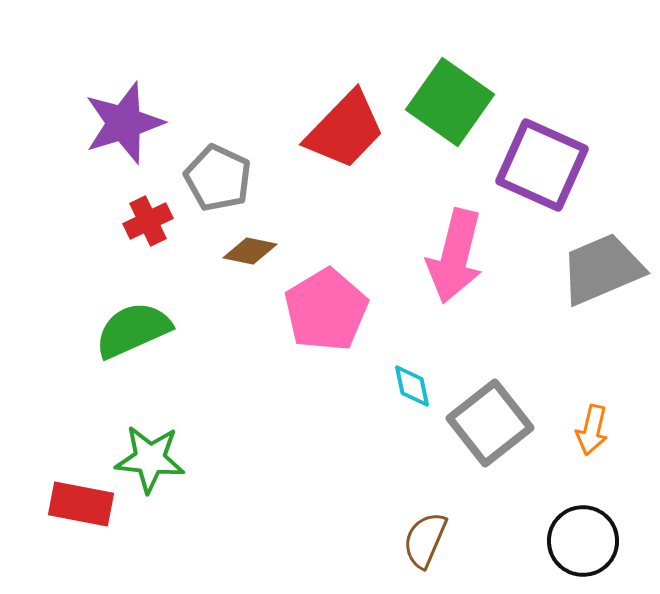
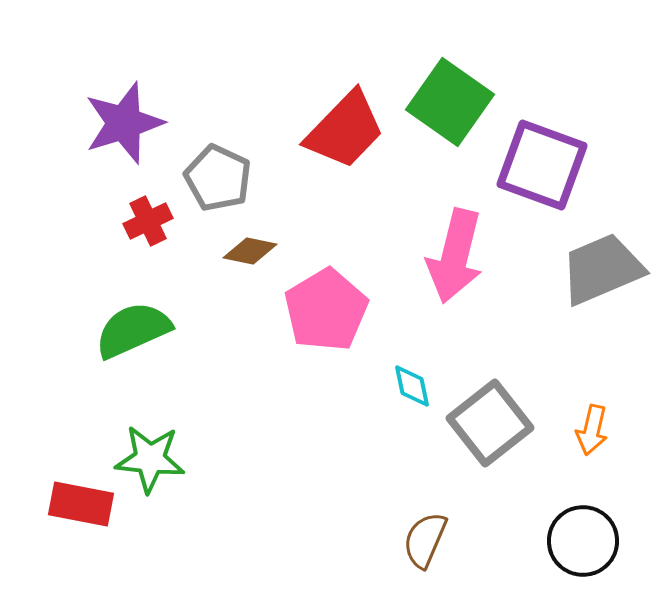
purple square: rotated 4 degrees counterclockwise
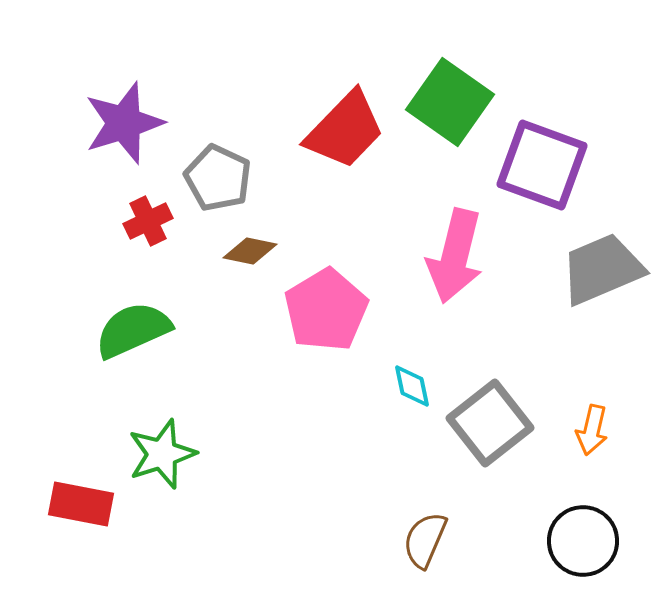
green star: moved 12 px right, 5 px up; rotated 24 degrees counterclockwise
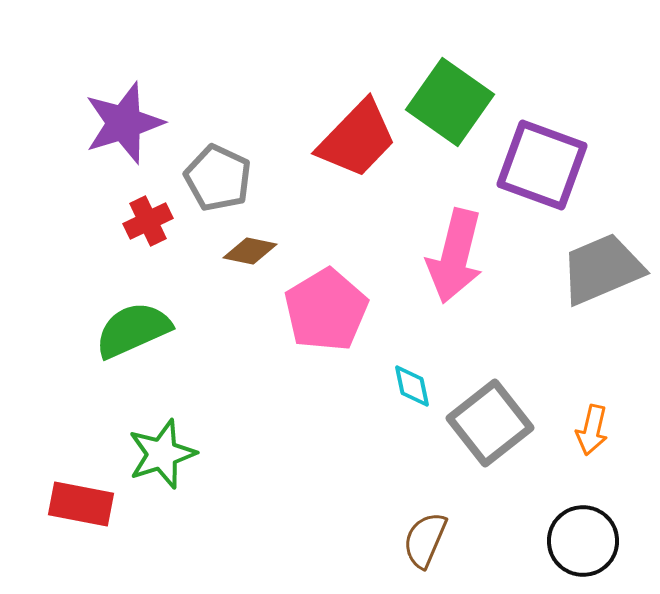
red trapezoid: moved 12 px right, 9 px down
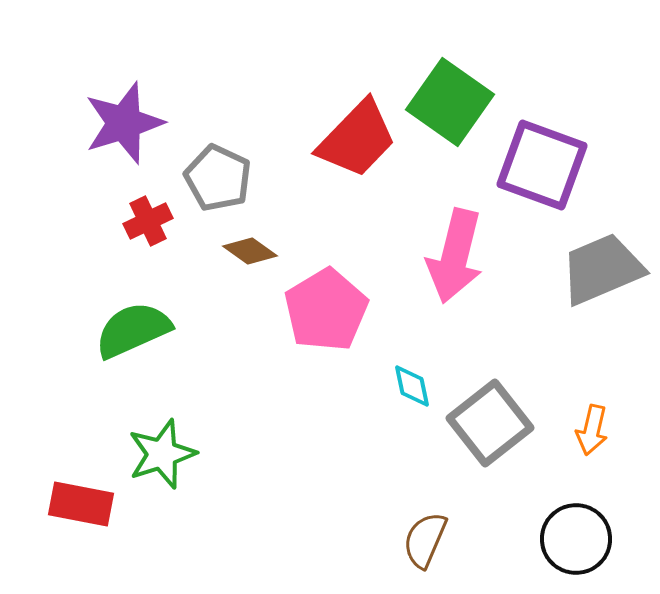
brown diamond: rotated 24 degrees clockwise
black circle: moved 7 px left, 2 px up
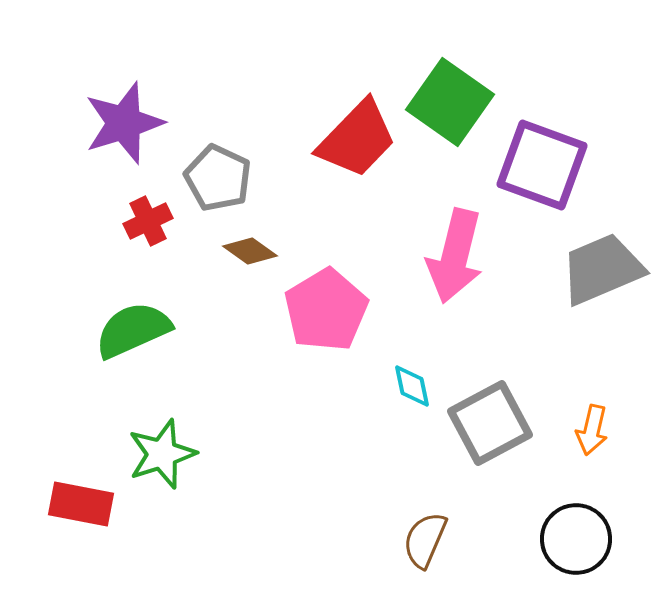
gray square: rotated 10 degrees clockwise
